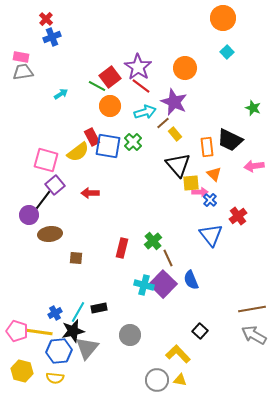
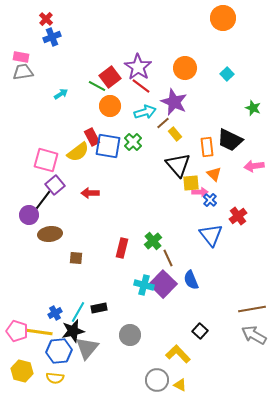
cyan square at (227, 52): moved 22 px down
yellow triangle at (180, 380): moved 5 px down; rotated 16 degrees clockwise
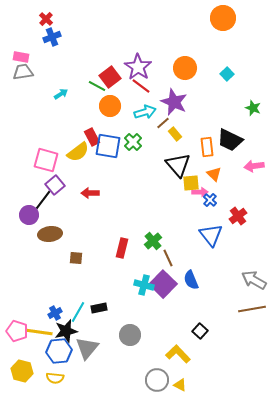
black star at (73, 331): moved 7 px left
gray arrow at (254, 335): moved 55 px up
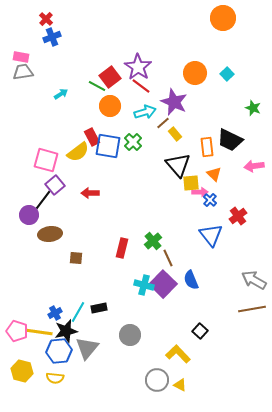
orange circle at (185, 68): moved 10 px right, 5 px down
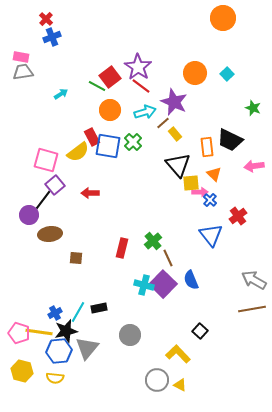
orange circle at (110, 106): moved 4 px down
pink pentagon at (17, 331): moved 2 px right, 2 px down
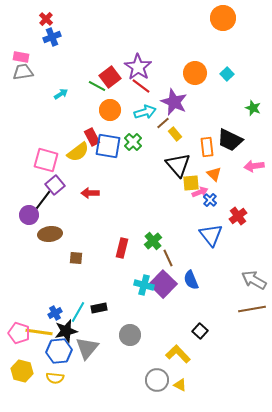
pink arrow at (200, 192): rotated 21 degrees counterclockwise
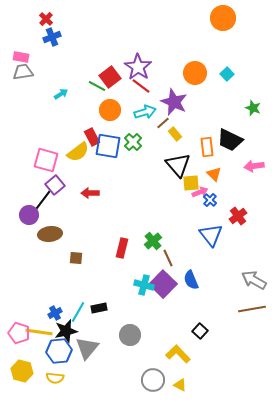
gray circle at (157, 380): moved 4 px left
